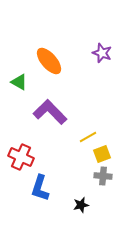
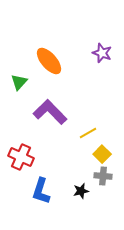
green triangle: rotated 42 degrees clockwise
yellow line: moved 4 px up
yellow square: rotated 24 degrees counterclockwise
blue L-shape: moved 1 px right, 3 px down
black star: moved 14 px up
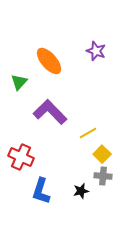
purple star: moved 6 px left, 2 px up
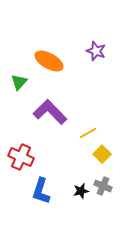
orange ellipse: rotated 20 degrees counterclockwise
gray cross: moved 10 px down; rotated 18 degrees clockwise
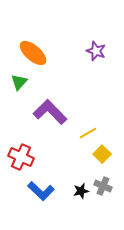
orange ellipse: moved 16 px left, 8 px up; rotated 12 degrees clockwise
blue L-shape: rotated 64 degrees counterclockwise
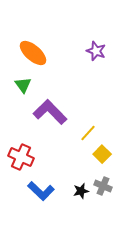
green triangle: moved 4 px right, 3 px down; rotated 18 degrees counterclockwise
yellow line: rotated 18 degrees counterclockwise
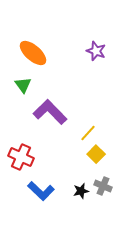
yellow square: moved 6 px left
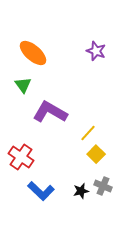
purple L-shape: rotated 16 degrees counterclockwise
red cross: rotated 10 degrees clockwise
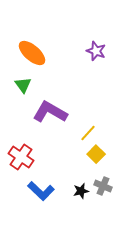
orange ellipse: moved 1 px left
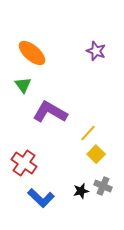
red cross: moved 3 px right, 6 px down
blue L-shape: moved 7 px down
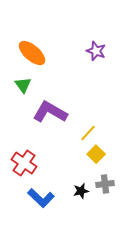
gray cross: moved 2 px right, 2 px up; rotated 30 degrees counterclockwise
